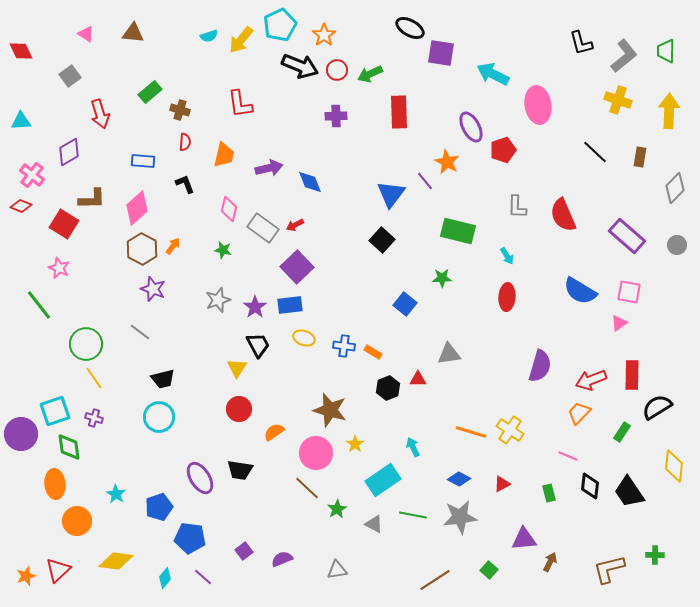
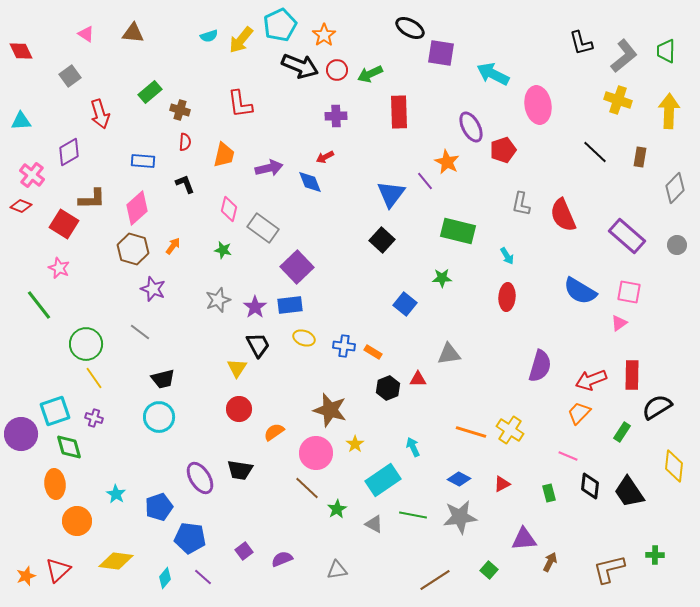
gray L-shape at (517, 207): moved 4 px right, 3 px up; rotated 10 degrees clockwise
red arrow at (295, 225): moved 30 px right, 68 px up
brown hexagon at (142, 249): moved 9 px left; rotated 12 degrees counterclockwise
green diamond at (69, 447): rotated 8 degrees counterclockwise
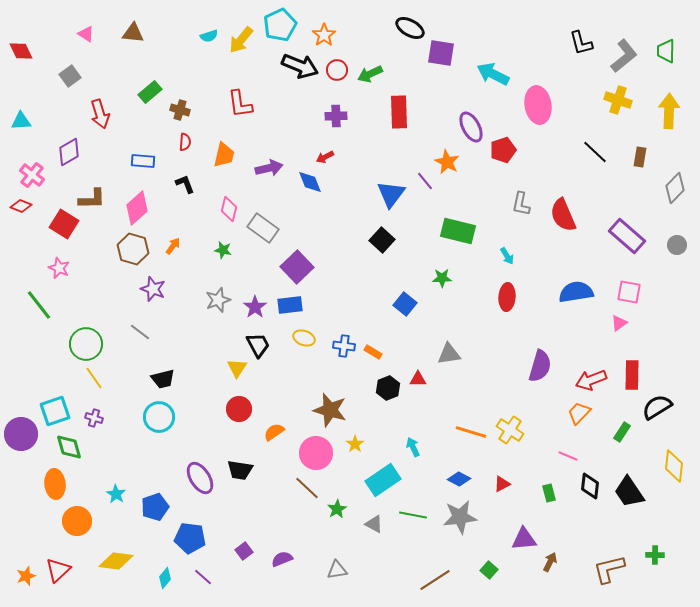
blue semicircle at (580, 291): moved 4 px left, 1 px down; rotated 140 degrees clockwise
blue pentagon at (159, 507): moved 4 px left
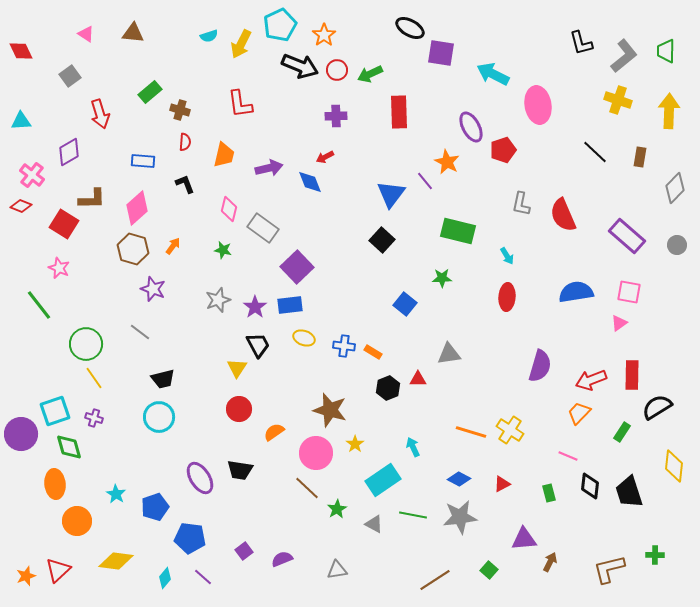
yellow arrow at (241, 40): moved 4 px down; rotated 12 degrees counterclockwise
black trapezoid at (629, 492): rotated 16 degrees clockwise
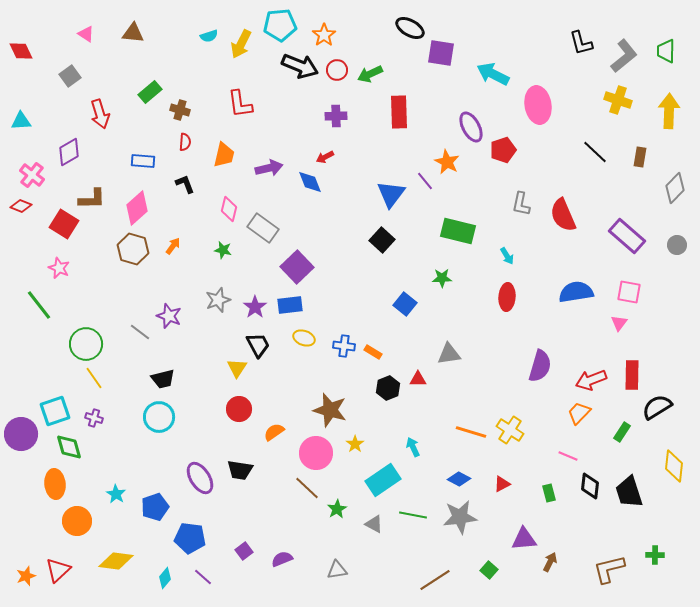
cyan pentagon at (280, 25): rotated 20 degrees clockwise
purple star at (153, 289): moved 16 px right, 27 px down
pink triangle at (619, 323): rotated 18 degrees counterclockwise
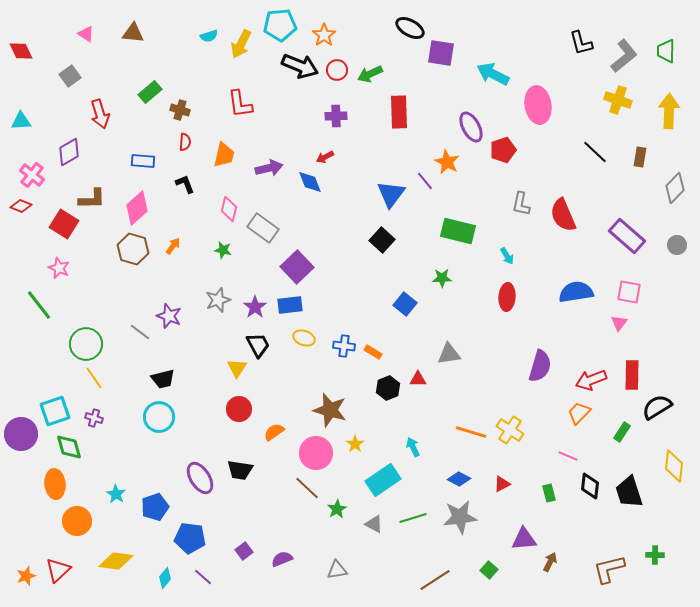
green line at (413, 515): moved 3 px down; rotated 28 degrees counterclockwise
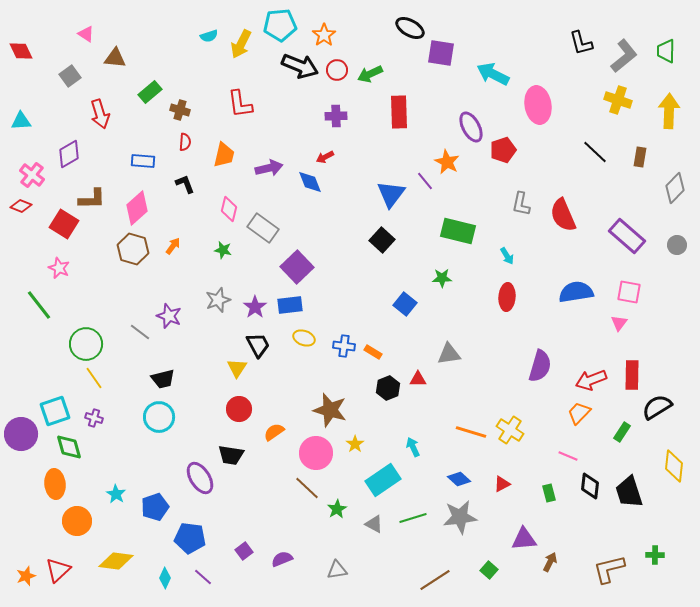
brown triangle at (133, 33): moved 18 px left, 25 px down
purple diamond at (69, 152): moved 2 px down
black trapezoid at (240, 470): moved 9 px left, 15 px up
blue diamond at (459, 479): rotated 15 degrees clockwise
cyan diamond at (165, 578): rotated 15 degrees counterclockwise
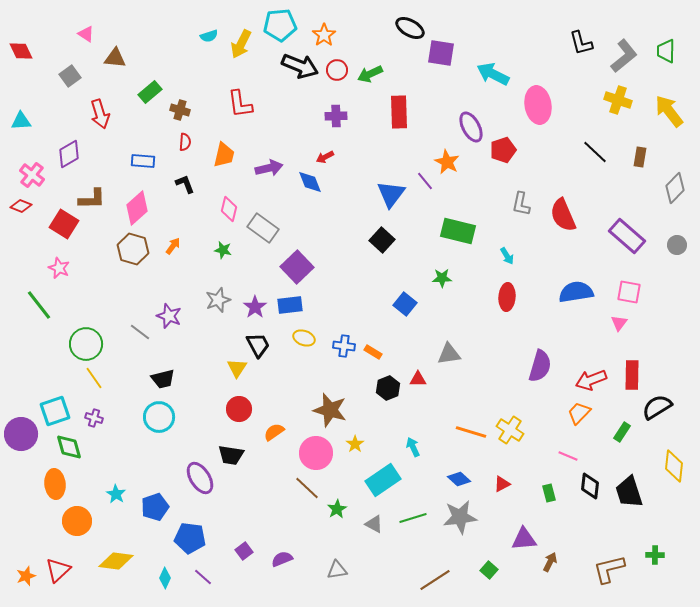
yellow arrow at (669, 111): rotated 40 degrees counterclockwise
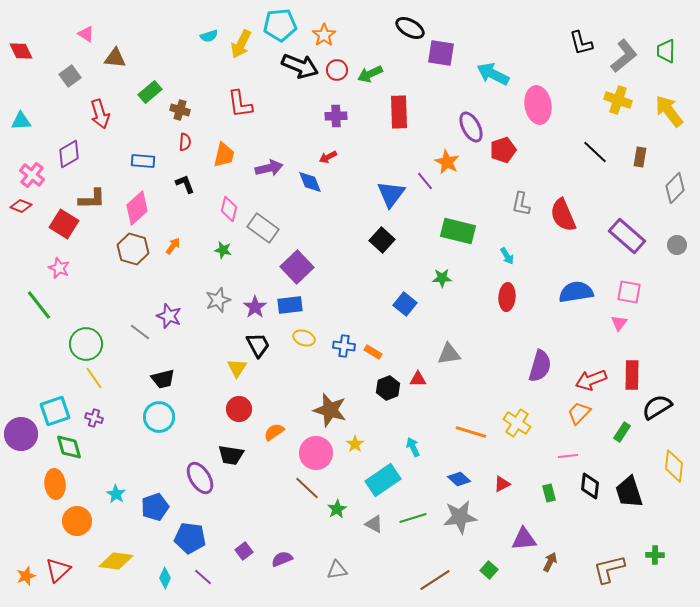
red arrow at (325, 157): moved 3 px right
yellow cross at (510, 430): moved 7 px right, 7 px up
pink line at (568, 456): rotated 30 degrees counterclockwise
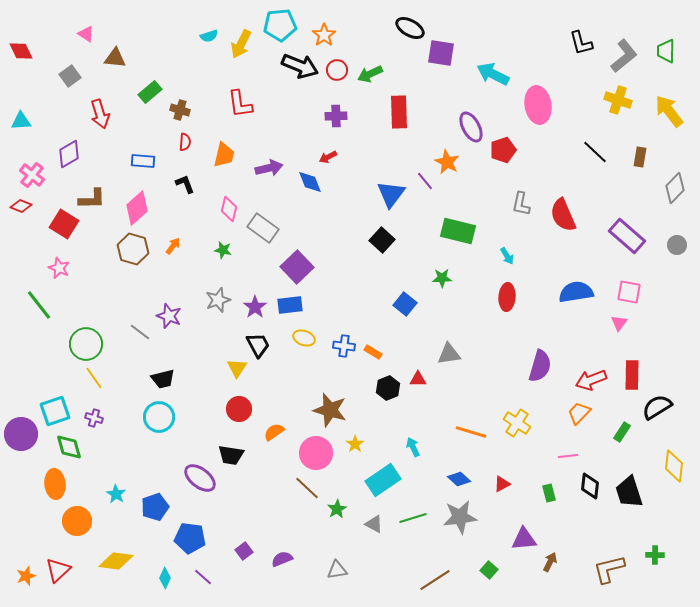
purple ellipse at (200, 478): rotated 20 degrees counterclockwise
